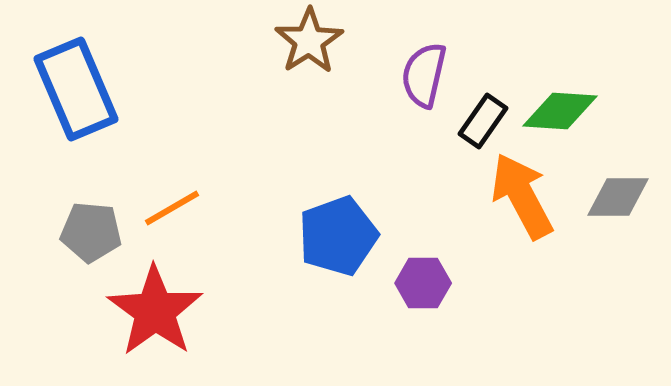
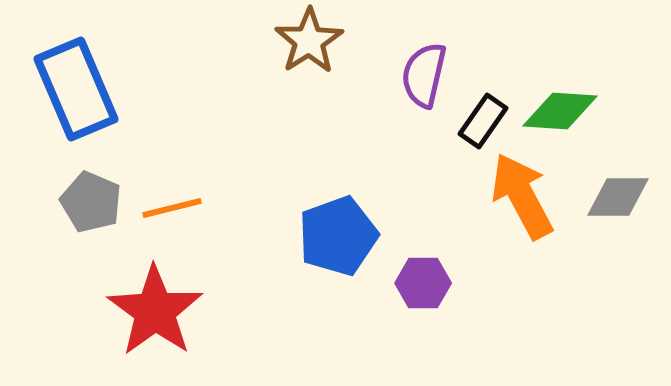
orange line: rotated 16 degrees clockwise
gray pentagon: moved 30 px up; rotated 18 degrees clockwise
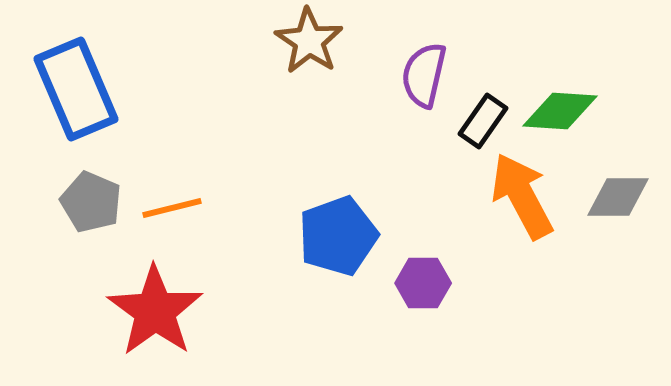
brown star: rotated 6 degrees counterclockwise
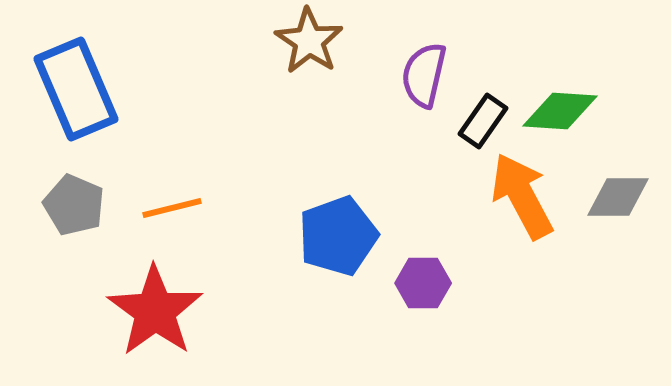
gray pentagon: moved 17 px left, 3 px down
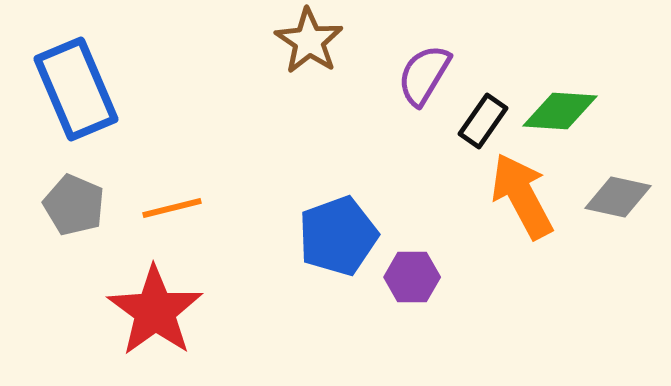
purple semicircle: rotated 18 degrees clockwise
gray diamond: rotated 12 degrees clockwise
purple hexagon: moved 11 px left, 6 px up
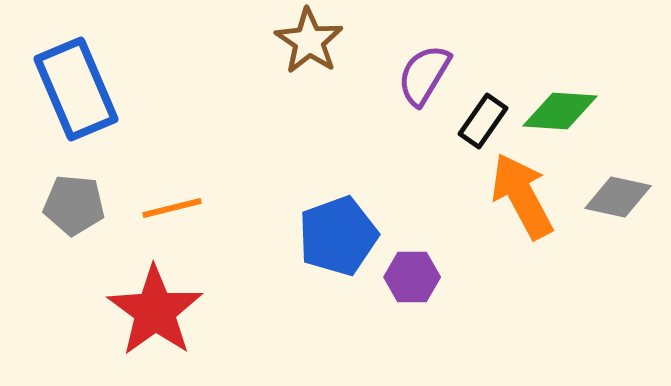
gray pentagon: rotated 18 degrees counterclockwise
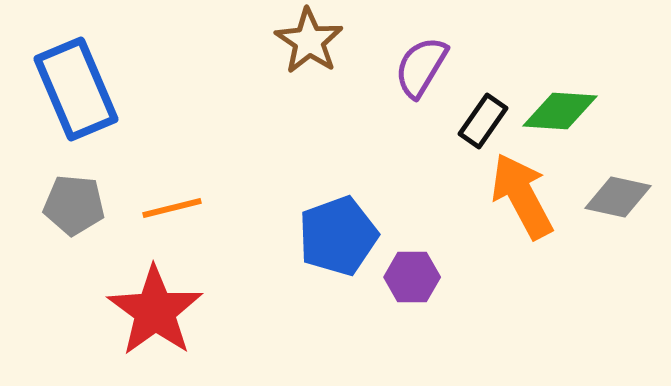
purple semicircle: moved 3 px left, 8 px up
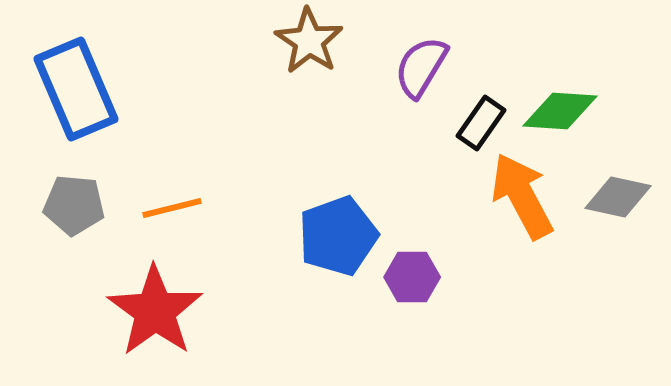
black rectangle: moved 2 px left, 2 px down
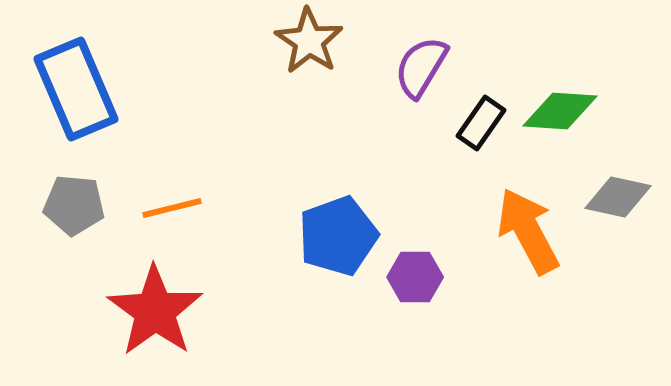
orange arrow: moved 6 px right, 35 px down
purple hexagon: moved 3 px right
